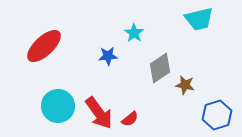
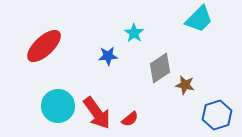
cyan trapezoid: rotated 32 degrees counterclockwise
red arrow: moved 2 px left
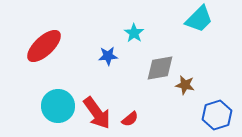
gray diamond: rotated 24 degrees clockwise
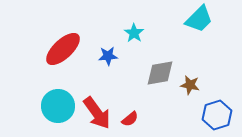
red ellipse: moved 19 px right, 3 px down
gray diamond: moved 5 px down
brown star: moved 5 px right
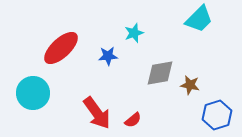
cyan star: rotated 18 degrees clockwise
red ellipse: moved 2 px left, 1 px up
cyan circle: moved 25 px left, 13 px up
red semicircle: moved 3 px right, 1 px down
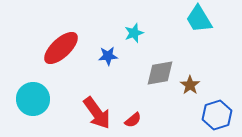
cyan trapezoid: rotated 104 degrees clockwise
brown star: rotated 24 degrees clockwise
cyan circle: moved 6 px down
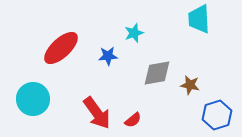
cyan trapezoid: rotated 28 degrees clockwise
gray diamond: moved 3 px left
brown star: rotated 24 degrees counterclockwise
